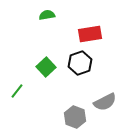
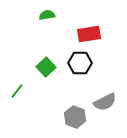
red rectangle: moved 1 px left
black hexagon: rotated 20 degrees clockwise
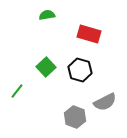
red rectangle: rotated 25 degrees clockwise
black hexagon: moved 7 px down; rotated 15 degrees clockwise
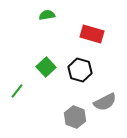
red rectangle: moved 3 px right
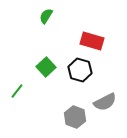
green semicircle: moved 1 px left, 1 px down; rotated 49 degrees counterclockwise
red rectangle: moved 7 px down
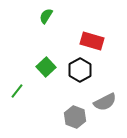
black hexagon: rotated 15 degrees clockwise
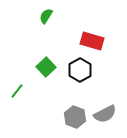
gray semicircle: moved 12 px down
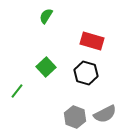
black hexagon: moved 6 px right, 3 px down; rotated 15 degrees counterclockwise
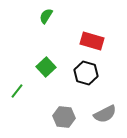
gray hexagon: moved 11 px left; rotated 15 degrees counterclockwise
